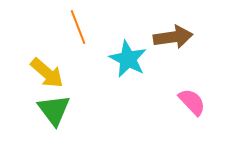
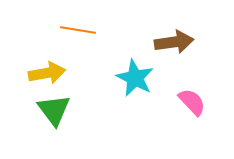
orange line: moved 3 px down; rotated 60 degrees counterclockwise
brown arrow: moved 1 px right, 5 px down
cyan star: moved 7 px right, 19 px down
yellow arrow: rotated 51 degrees counterclockwise
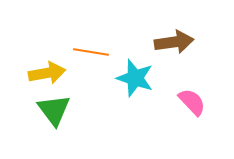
orange line: moved 13 px right, 22 px down
cyan star: rotated 9 degrees counterclockwise
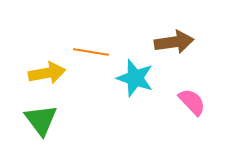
green triangle: moved 13 px left, 10 px down
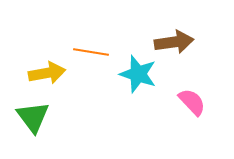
cyan star: moved 3 px right, 4 px up
green triangle: moved 8 px left, 3 px up
